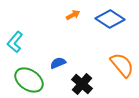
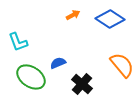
cyan L-shape: moved 3 px right; rotated 60 degrees counterclockwise
green ellipse: moved 2 px right, 3 px up
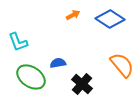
blue semicircle: rotated 14 degrees clockwise
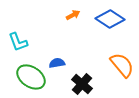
blue semicircle: moved 1 px left
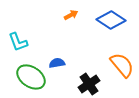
orange arrow: moved 2 px left
blue diamond: moved 1 px right, 1 px down
black cross: moved 7 px right; rotated 15 degrees clockwise
